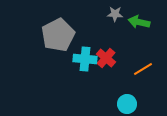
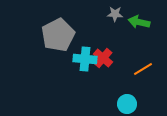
red cross: moved 3 px left
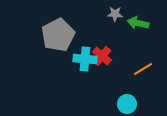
green arrow: moved 1 px left, 1 px down
red cross: moved 1 px left, 2 px up
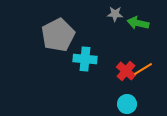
red cross: moved 24 px right, 15 px down
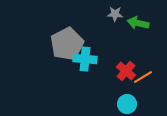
gray pentagon: moved 9 px right, 9 px down
orange line: moved 8 px down
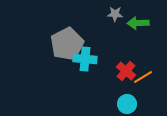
green arrow: rotated 15 degrees counterclockwise
